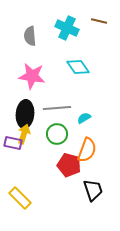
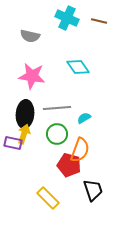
cyan cross: moved 10 px up
gray semicircle: rotated 72 degrees counterclockwise
orange semicircle: moved 7 px left
yellow rectangle: moved 28 px right
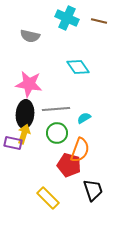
pink star: moved 3 px left, 8 px down
gray line: moved 1 px left, 1 px down
green circle: moved 1 px up
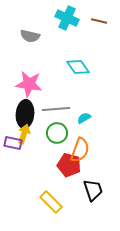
yellow rectangle: moved 3 px right, 4 px down
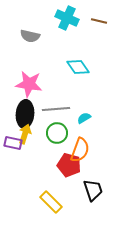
yellow arrow: moved 1 px right
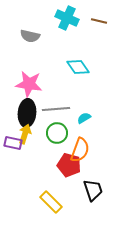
black ellipse: moved 2 px right, 1 px up
